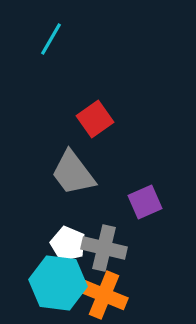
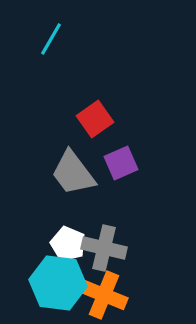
purple square: moved 24 px left, 39 px up
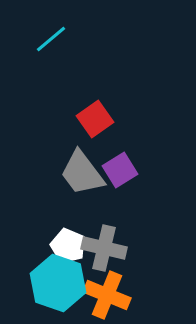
cyan line: rotated 20 degrees clockwise
purple square: moved 1 px left, 7 px down; rotated 8 degrees counterclockwise
gray trapezoid: moved 9 px right
white pentagon: moved 2 px down
cyan hexagon: rotated 12 degrees clockwise
orange cross: moved 3 px right
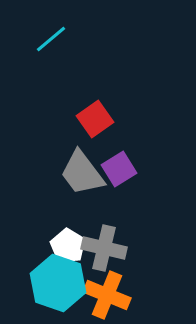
purple square: moved 1 px left, 1 px up
white pentagon: rotated 8 degrees clockwise
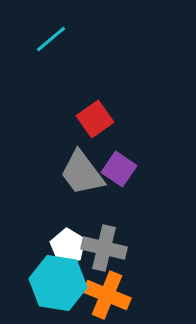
purple square: rotated 24 degrees counterclockwise
cyan hexagon: rotated 10 degrees counterclockwise
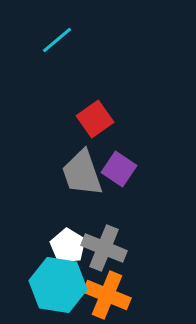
cyan line: moved 6 px right, 1 px down
gray trapezoid: rotated 18 degrees clockwise
gray cross: rotated 9 degrees clockwise
cyan hexagon: moved 2 px down
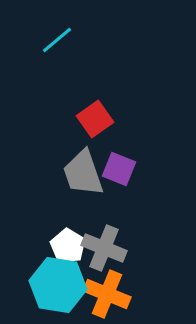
purple square: rotated 12 degrees counterclockwise
gray trapezoid: moved 1 px right
orange cross: moved 1 px up
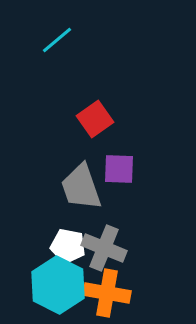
purple square: rotated 20 degrees counterclockwise
gray trapezoid: moved 2 px left, 14 px down
white pentagon: rotated 20 degrees counterclockwise
cyan hexagon: rotated 18 degrees clockwise
orange cross: moved 1 px up; rotated 12 degrees counterclockwise
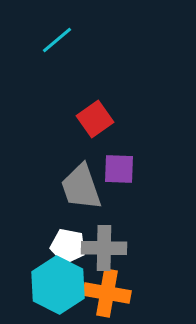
gray cross: rotated 21 degrees counterclockwise
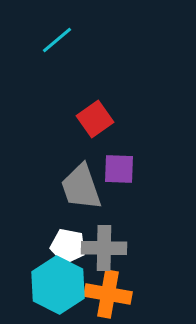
orange cross: moved 1 px right, 1 px down
